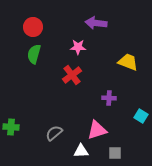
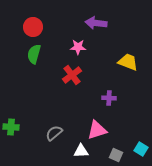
cyan square: moved 33 px down
gray square: moved 1 px right, 2 px down; rotated 24 degrees clockwise
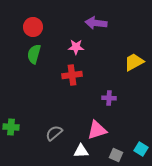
pink star: moved 2 px left
yellow trapezoid: moved 6 px right; rotated 50 degrees counterclockwise
red cross: rotated 30 degrees clockwise
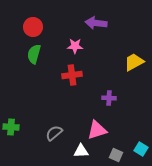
pink star: moved 1 px left, 1 px up
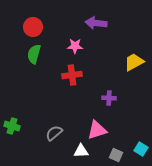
green cross: moved 1 px right, 1 px up; rotated 14 degrees clockwise
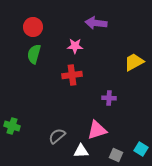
gray semicircle: moved 3 px right, 3 px down
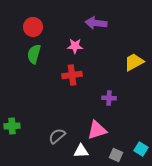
green cross: rotated 21 degrees counterclockwise
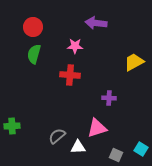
red cross: moved 2 px left; rotated 12 degrees clockwise
pink triangle: moved 2 px up
white triangle: moved 3 px left, 4 px up
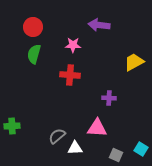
purple arrow: moved 3 px right, 2 px down
pink star: moved 2 px left, 1 px up
pink triangle: rotated 20 degrees clockwise
white triangle: moved 3 px left, 1 px down
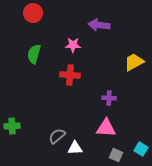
red circle: moved 14 px up
pink triangle: moved 9 px right
